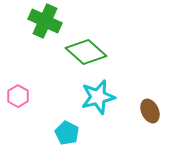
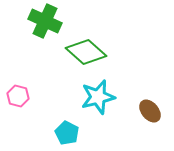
pink hexagon: rotated 15 degrees counterclockwise
brown ellipse: rotated 15 degrees counterclockwise
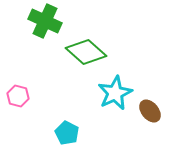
cyan star: moved 17 px right, 4 px up; rotated 12 degrees counterclockwise
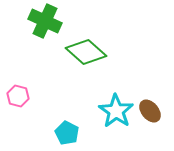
cyan star: moved 1 px right, 18 px down; rotated 12 degrees counterclockwise
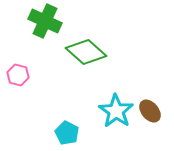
pink hexagon: moved 21 px up
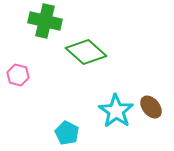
green cross: rotated 12 degrees counterclockwise
brown ellipse: moved 1 px right, 4 px up
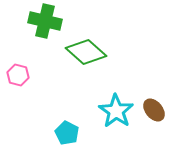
brown ellipse: moved 3 px right, 3 px down
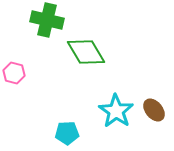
green cross: moved 2 px right, 1 px up
green diamond: rotated 18 degrees clockwise
pink hexagon: moved 4 px left, 2 px up
cyan pentagon: rotated 30 degrees counterclockwise
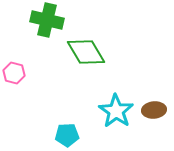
brown ellipse: rotated 55 degrees counterclockwise
cyan pentagon: moved 2 px down
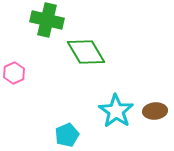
pink hexagon: rotated 20 degrees clockwise
brown ellipse: moved 1 px right, 1 px down
cyan pentagon: rotated 20 degrees counterclockwise
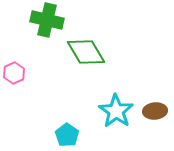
cyan pentagon: rotated 15 degrees counterclockwise
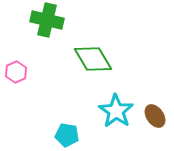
green diamond: moved 7 px right, 7 px down
pink hexagon: moved 2 px right, 1 px up
brown ellipse: moved 5 px down; rotated 60 degrees clockwise
cyan pentagon: rotated 25 degrees counterclockwise
